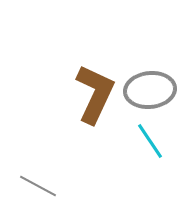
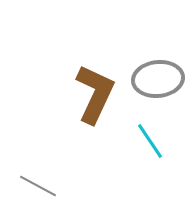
gray ellipse: moved 8 px right, 11 px up
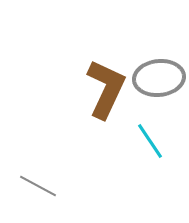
gray ellipse: moved 1 px right, 1 px up
brown L-shape: moved 11 px right, 5 px up
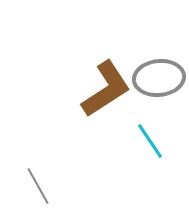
brown L-shape: rotated 32 degrees clockwise
gray line: rotated 33 degrees clockwise
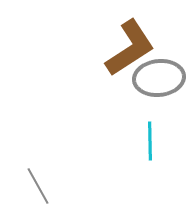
brown L-shape: moved 24 px right, 41 px up
cyan line: rotated 33 degrees clockwise
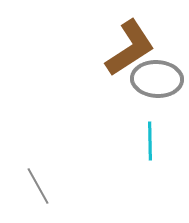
gray ellipse: moved 2 px left, 1 px down; rotated 9 degrees clockwise
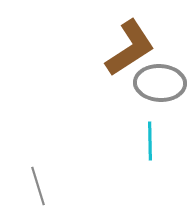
gray ellipse: moved 3 px right, 4 px down
gray line: rotated 12 degrees clockwise
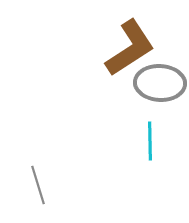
gray line: moved 1 px up
